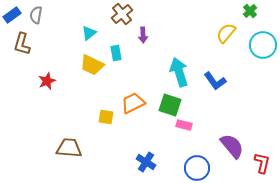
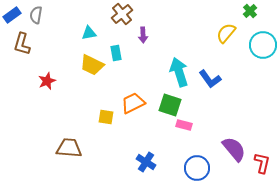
cyan triangle: rotated 28 degrees clockwise
blue L-shape: moved 5 px left, 2 px up
purple semicircle: moved 2 px right, 3 px down
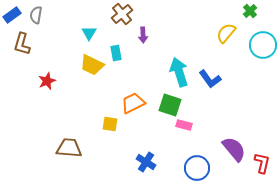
cyan triangle: rotated 49 degrees counterclockwise
yellow square: moved 4 px right, 7 px down
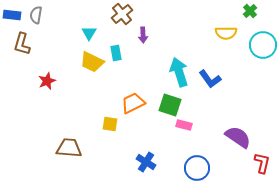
blue rectangle: rotated 42 degrees clockwise
yellow semicircle: rotated 130 degrees counterclockwise
yellow trapezoid: moved 3 px up
purple semicircle: moved 4 px right, 12 px up; rotated 16 degrees counterclockwise
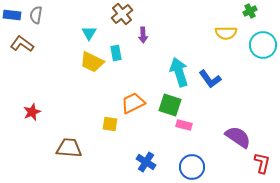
green cross: rotated 16 degrees clockwise
brown L-shape: rotated 110 degrees clockwise
red star: moved 15 px left, 31 px down
blue circle: moved 5 px left, 1 px up
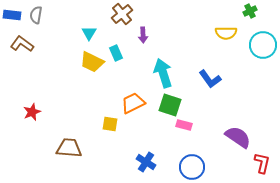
cyan rectangle: rotated 14 degrees counterclockwise
cyan arrow: moved 16 px left, 1 px down
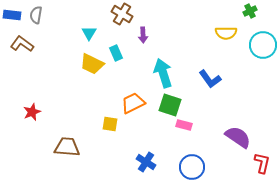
brown cross: rotated 20 degrees counterclockwise
yellow trapezoid: moved 2 px down
brown trapezoid: moved 2 px left, 1 px up
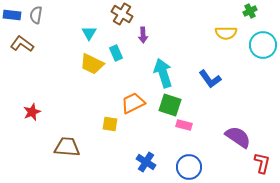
blue circle: moved 3 px left
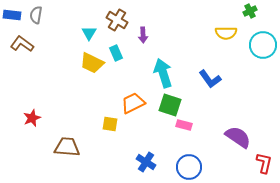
brown cross: moved 5 px left, 6 px down
yellow trapezoid: moved 1 px up
red star: moved 6 px down
red L-shape: moved 2 px right
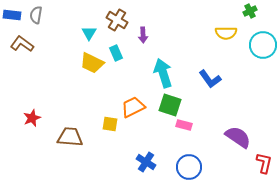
orange trapezoid: moved 4 px down
brown trapezoid: moved 3 px right, 10 px up
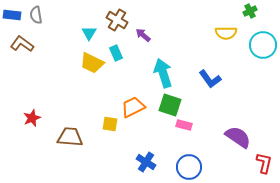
gray semicircle: rotated 18 degrees counterclockwise
purple arrow: rotated 133 degrees clockwise
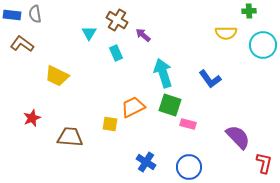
green cross: moved 1 px left; rotated 24 degrees clockwise
gray semicircle: moved 1 px left, 1 px up
yellow trapezoid: moved 35 px left, 13 px down
pink rectangle: moved 4 px right, 1 px up
purple semicircle: rotated 12 degrees clockwise
